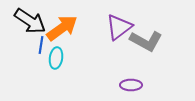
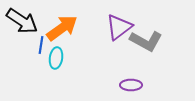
black arrow: moved 8 px left
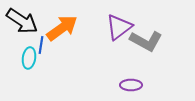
cyan ellipse: moved 27 px left
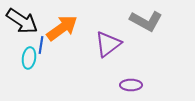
purple triangle: moved 11 px left, 17 px down
gray L-shape: moved 20 px up
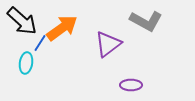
black arrow: rotated 8 degrees clockwise
blue line: moved 1 px left, 2 px up; rotated 24 degrees clockwise
cyan ellipse: moved 3 px left, 5 px down
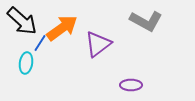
purple triangle: moved 10 px left
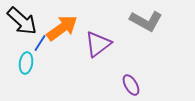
purple ellipse: rotated 60 degrees clockwise
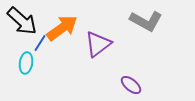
purple ellipse: rotated 20 degrees counterclockwise
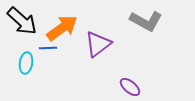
blue line: moved 8 px right, 5 px down; rotated 54 degrees clockwise
purple ellipse: moved 1 px left, 2 px down
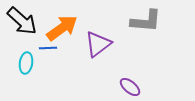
gray L-shape: rotated 24 degrees counterclockwise
